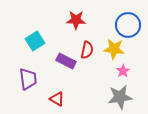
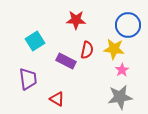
pink star: moved 1 px left, 1 px up
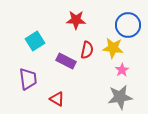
yellow star: moved 1 px left, 1 px up
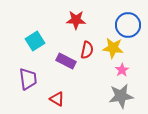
gray star: moved 1 px right, 1 px up
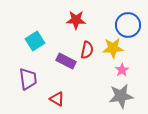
yellow star: rotated 10 degrees counterclockwise
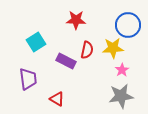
cyan square: moved 1 px right, 1 px down
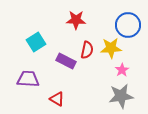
yellow star: moved 2 px left
purple trapezoid: rotated 80 degrees counterclockwise
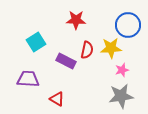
pink star: rotated 16 degrees clockwise
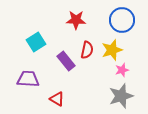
blue circle: moved 6 px left, 5 px up
yellow star: moved 1 px right, 2 px down; rotated 15 degrees counterclockwise
purple rectangle: rotated 24 degrees clockwise
gray star: rotated 10 degrees counterclockwise
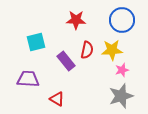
cyan square: rotated 18 degrees clockwise
yellow star: rotated 15 degrees clockwise
